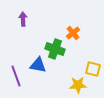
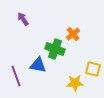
purple arrow: rotated 32 degrees counterclockwise
orange cross: moved 1 px down
yellow star: moved 3 px left, 2 px up
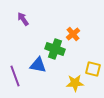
purple line: moved 1 px left
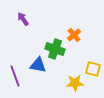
orange cross: moved 1 px right, 1 px down
